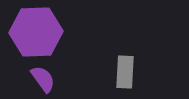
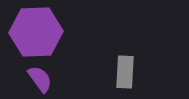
purple semicircle: moved 3 px left
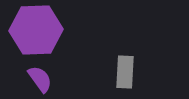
purple hexagon: moved 2 px up
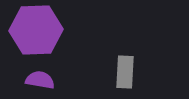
purple semicircle: moved 1 px down; rotated 44 degrees counterclockwise
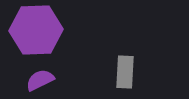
purple semicircle: rotated 36 degrees counterclockwise
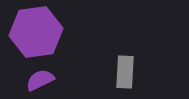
purple hexagon: moved 2 px down; rotated 6 degrees counterclockwise
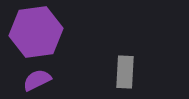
purple semicircle: moved 3 px left
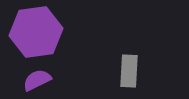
gray rectangle: moved 4 px right, 1 px up
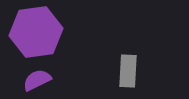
gray rectangle: moved 1 px left
